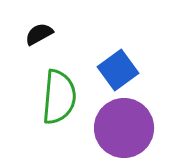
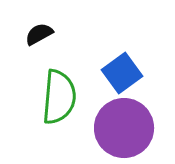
blue square: moved 4 px right, 3 px down
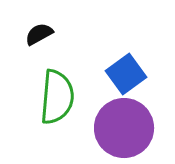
blue square: moved 4 px right, 1 px down
green semicircle: moved 2 px left
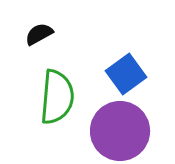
purple circle: moved 4 px left, 3 px down
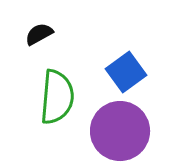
blue square: moved 2 px up
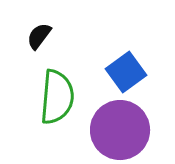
black semicircle: moved 2 px down; rotated 24 degrees counterclockwise
purple circle: moved 1 px up
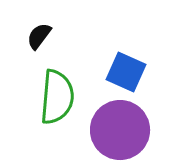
blue square: rotated 30 degrees counterclockwise
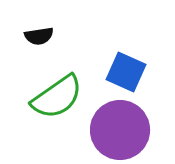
black semicircle: rotated 136 degrees counterclockwise
green semicircle: rotated 50 degrees clockwise
